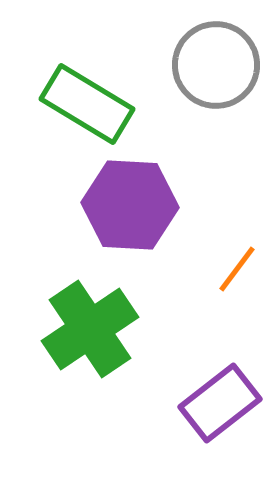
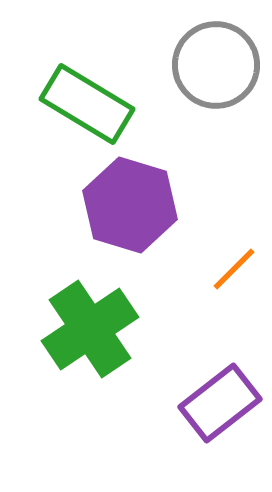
purple hexagon: rotated 14 degrees clockwise
orange line: moved 3 px left; rotated 8 degrees clockwise
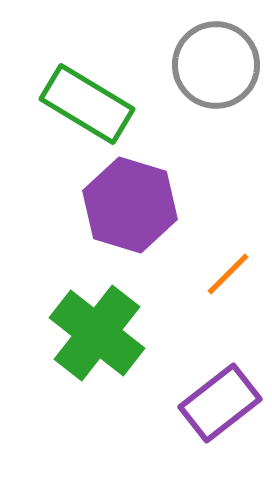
orange line: moved 6 px left, 5 px down
green cross: moved 7 px right, 4 px down; rotated 18 degrees counterclockwise
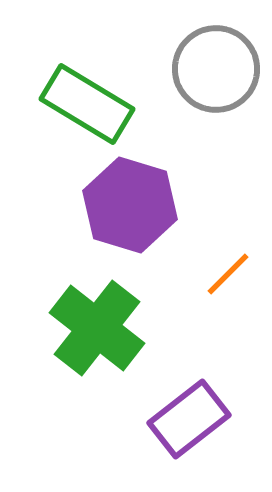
gray circle: moved 4 px down
green cross: moved 5 px up
purple rectangle: moved 31 px left, 16 px down
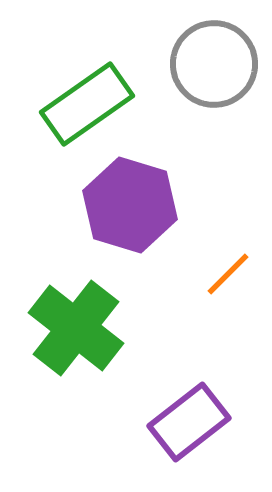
gray circle: moved 2 px left, 5 px up
green rectangle: rotated 66 degrees counterclockwise
green cross: moved 21 px left
purple rectangle: moved 3 px down
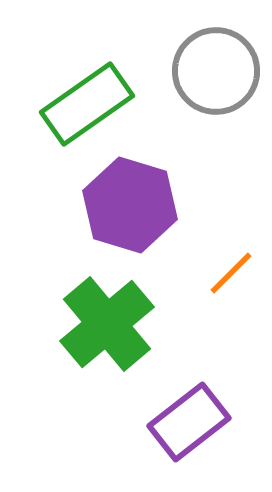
gray circle: moved 2 px right, 7 px down
orange line: moved 3 px right, 1 px up
green cross: moved 31 px right, 4 px up; rotated 12 degrees clockwise
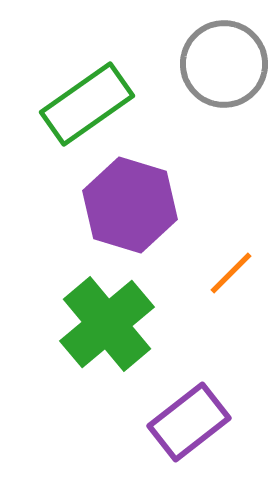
gray circle: moved 8 px right, 7 px up
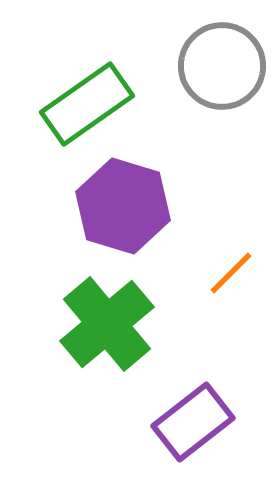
gray circle: moved 2 px left, 2 px down
purple hexagon: moved 7 px left, 1 px down
purple rectangle: moved 4 px right
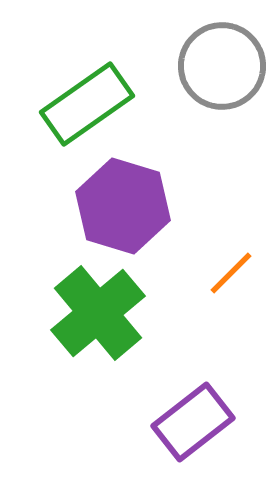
green cross: moved 9 px left, 11 px up
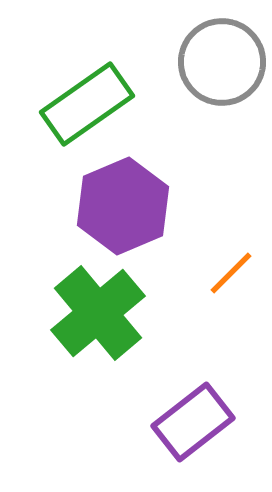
gray circle: moved 4 px up
purple hexagon: rotated 20 degrees clockwise
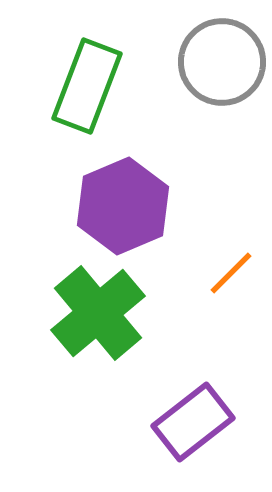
green rectangle: moved 18 px up; rotated 34 degrees counterclockwise
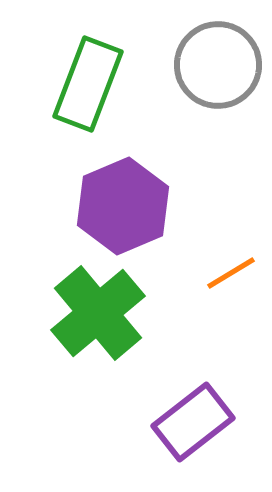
gray circle: moved 4 px left, 3 px down
green rectangle: moved 1 px right, 2 px up
orange line: rotated 14 degrees clockwise
